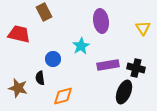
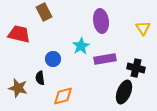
purple rectangle: moved 3 px left, 6 px up
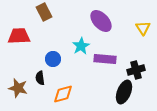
purple ellipse: rotated 35 degrees counterclockwise
red trapezoid: moved 2 px down; rotated 15 degrees counterclockwise
purple rectangle: rotated 15 degrees clockwise
black cross: moved 2 px down; rotated 30 degrees counterclockwise
orange diamond: moved 2 px up
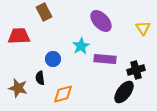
black ellipse: rotated 15 degrees clockwise
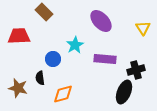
brown rectangle: rotated 18 degrees counterclockwise
cyan star: moved 6 px left, 1 px up
black ellipse: rotated 15 degrees counterclockwise
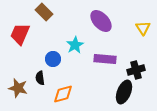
red trapezoid: moved 1 px right, 2 px up; rotated 65 degrees counterclockwise
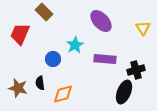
black semicircle: moved 5 px down
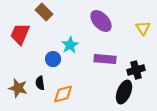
cyan star: moved 5 px left
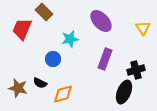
red trapezoid: moved 2 px right, 5 px up
cyan star: moved 6 px up; rotated 18 degrees clockwise
purple rectangle: rotated 75 degrees counterclockwise
black semicircle: rotated 56 degrees counterclockwise
